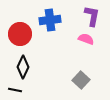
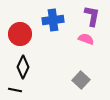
blue cross: moved 3 px right
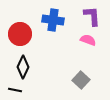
purple L-shape: rotated 15 degrees counterclockwise
blue cross: rotated 15 degrees clockwise
pink semicircle: moved 2 px right, 1 px down
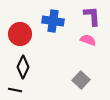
blue cross: moved 1 px down
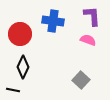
black line: moved 2 px left
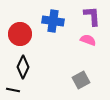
gray square: rotated 18 degrees clockwise
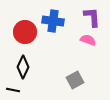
purple L-shape: moved 1 px down
red circle: moved 5 px right, 2 px up
gray square: moved 6 px left
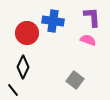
red circle: moved 2 px right, 1 px down
gray square: rotated 24 degrees counterclockwise
black line: rotated 40 degrees clockwise
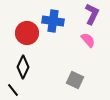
purple L-shape: moved 3 px up; rotated 30 degrees clockwise
pink semicircle: rotated 28 degrees clockwise
gray square: rotated 12 degrees counterclockwise
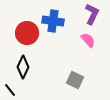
black line: moved 3 px left
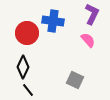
black line: moved 18 px right
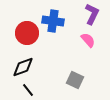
black diamond: rotated 45 degrees clockwise
